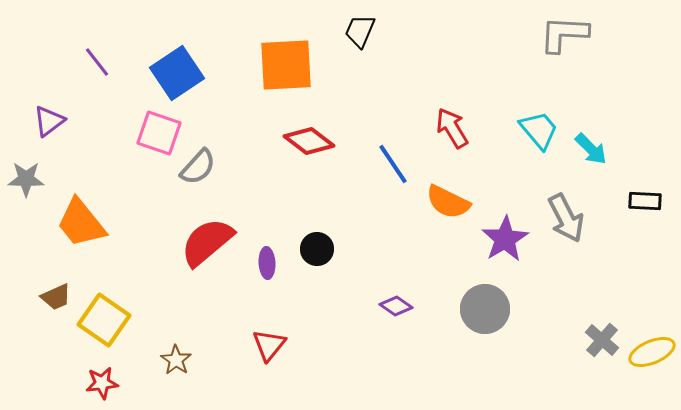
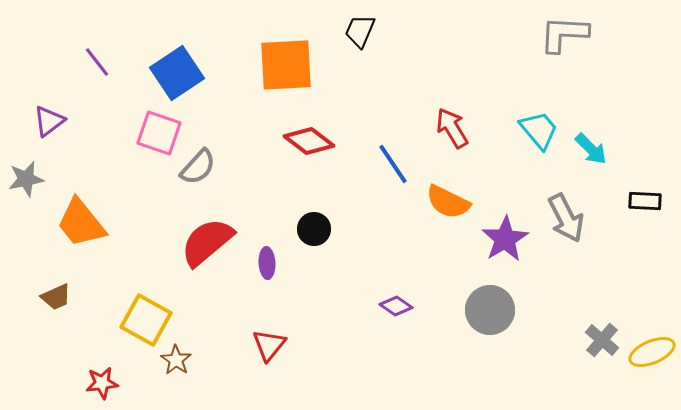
gray star: rotated 12 degrees counterclockwise
black circle: moved 3 px left, 20 px up
gray circle: moved 5 px right, 1 px down
yellow square: moved 42 px right; rotated 6 degrees counterclockwise
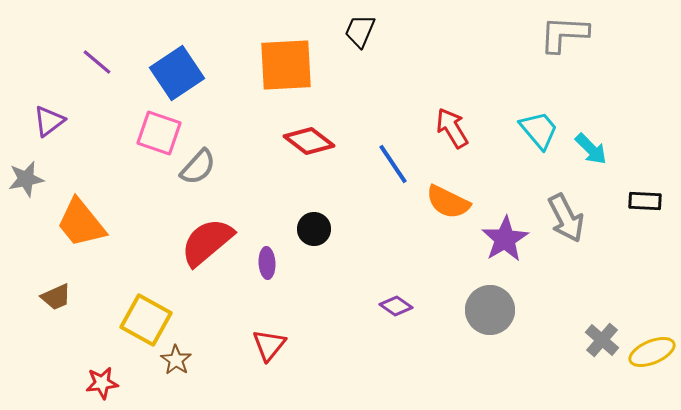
purple line: rotated 12 degrees counterclockwise
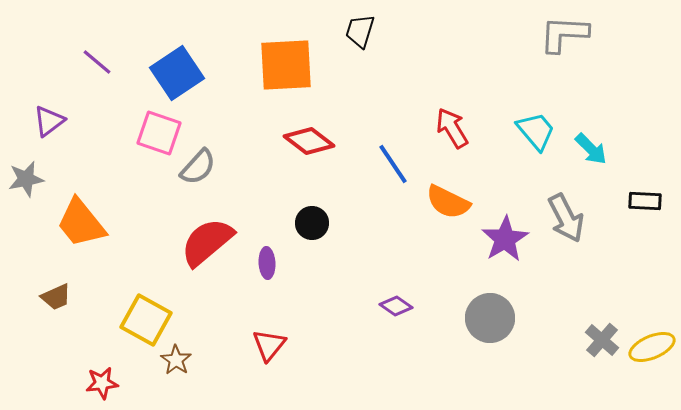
black trapezoid: rotated 6 degrees counterclockwise
cyan trapezoid: moved 3 px left, 1 px down
black circle: moved 2 px left, 6 px up
gray circle: moved 8 px down
yellow ellipse: moved 5 px up
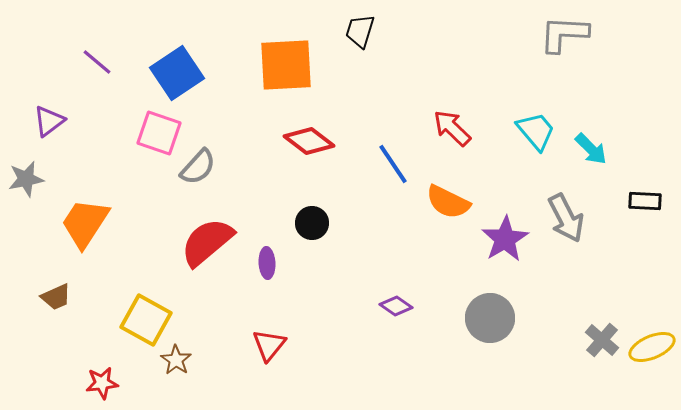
red arrow: rotated 15 degrees counterclockwise
orange trapezoid: moved 4 px right; rotated 72 degrees clockwise
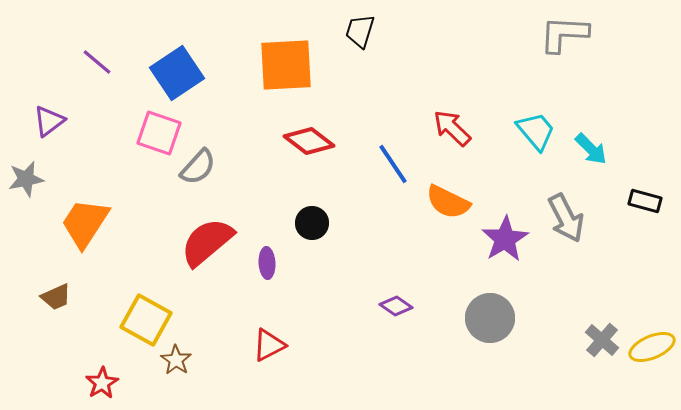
black rectangle: rotated 12 degrees clockwise
red triangle: rotated 24 degrees clockwise
red star: rotated 24 degrees counterclockwise
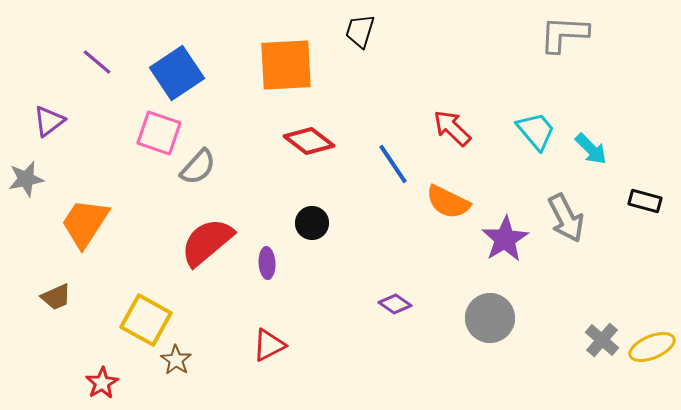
purple diamond: moved 1 px left, 2 px up
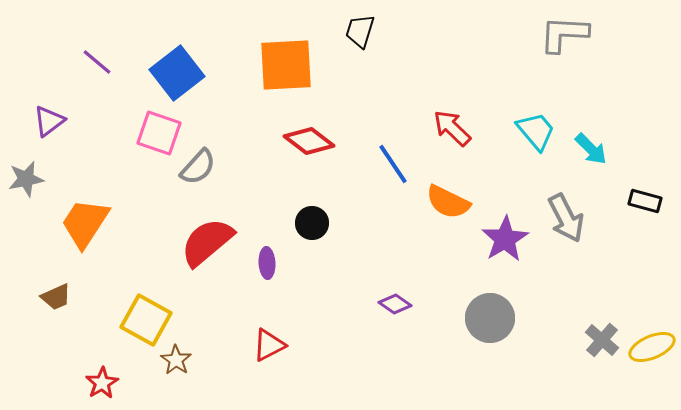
blue square: rotated 4 degrees counterclockwise
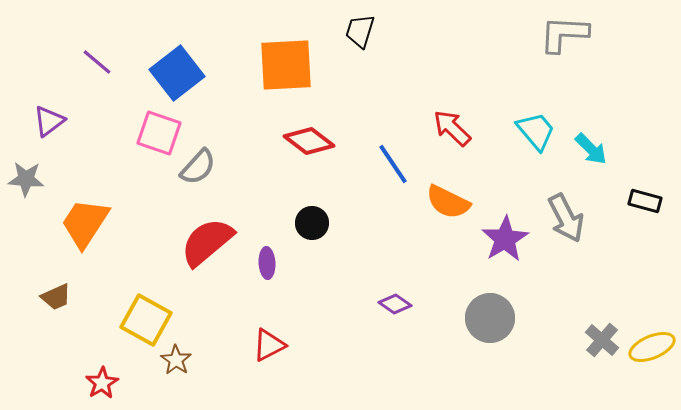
gray star: rotated 15 degrees clockwise
